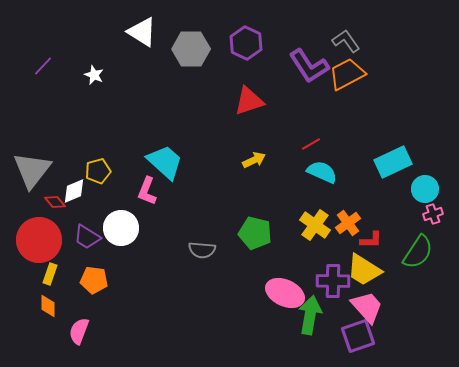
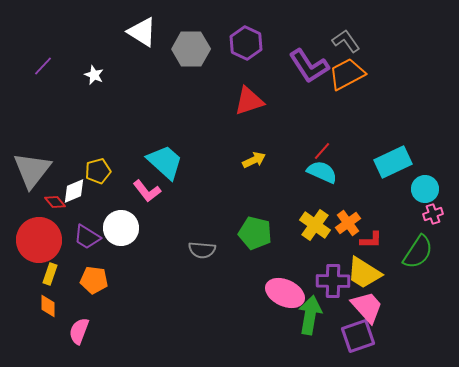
red line: moved 11 px right, 7 px down; rotated 18 degrees counterclockwise
pink L-shape: rotated 60 degrees counterclockwise
yellow trapezoid: moved 3 px down
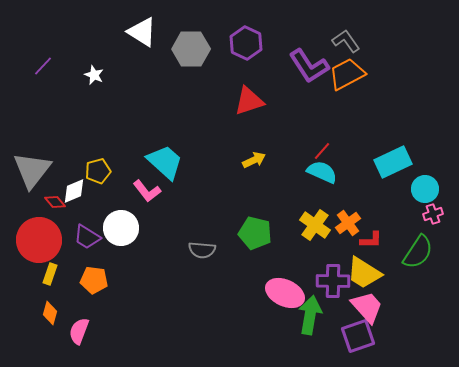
orange diamond: moved 2 px right, 7 px down; rotated 15 degrees clockwise
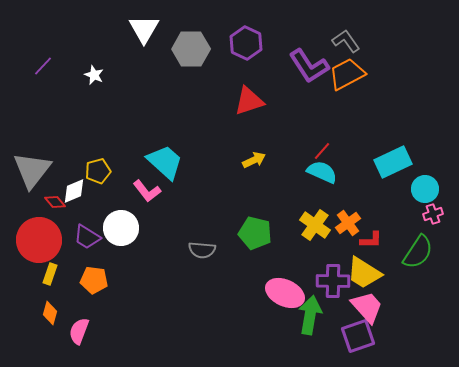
white triangle: moved 2 px right, 3 px up; rotated 28 degrees clockwise
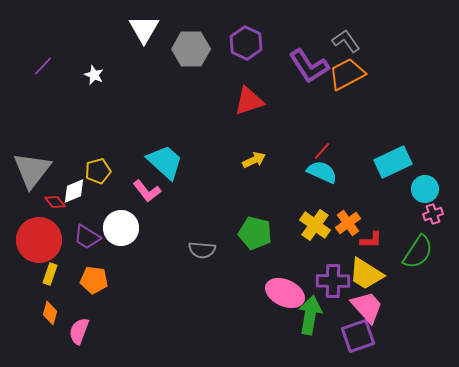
yellow trapezoid: moved 2 px right, 1 px down
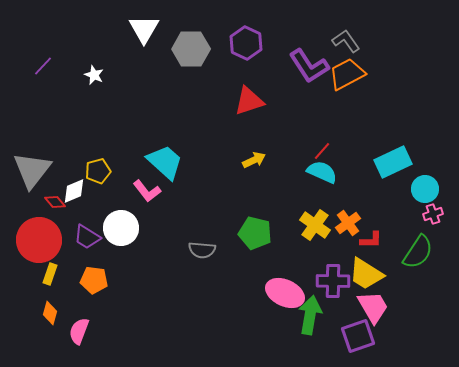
pink trapezoid: moved 6 px right; rotated 12 degrees clockwise
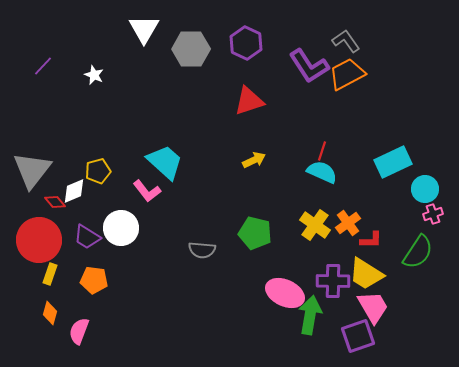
red line: rotated 24 degrees counterclockwise
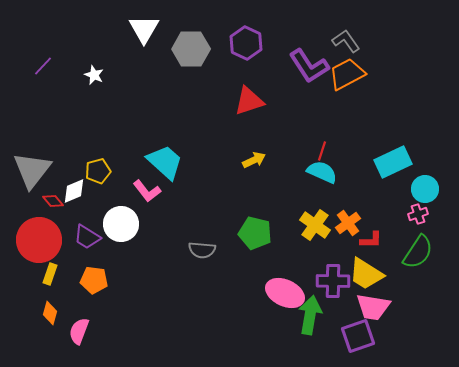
red diamond: moved 2 px left, 1 px up
pink cross: moved 15 px left
white circle: moved 4 px up
pink trapezoid: rotated 129 degrees clockwise
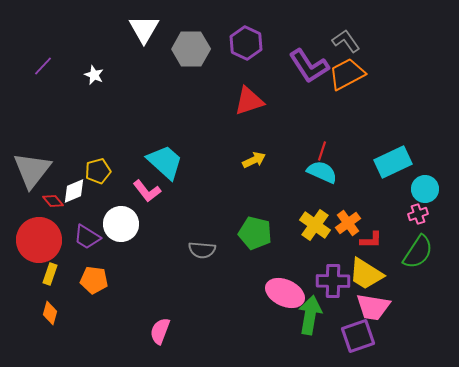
pink semicircle: moved 81 px right
